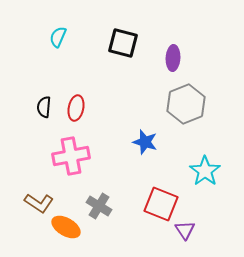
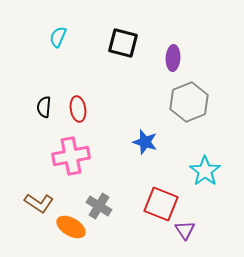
gray hexagon: moved 3 px right, 2 px up
red ellipse: moved 2 px right, 1 px down; rotated 20 degrees counterclockwise
orange ellipse: moved 5 px right
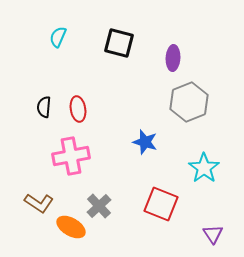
black square: moved 4 px left
cyan star: moved 1 px left, 3 px up
gray cross: rotated 15 degrees clockwise
purple triangle: moved 28 px right, 4 px down
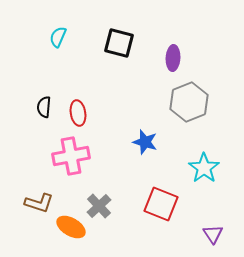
red ellipse: moved 4 px down
brown L-shape: rotated 16 degrees counterclockwise
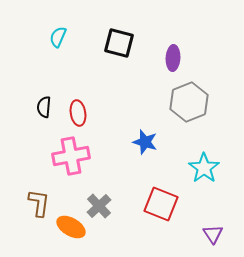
brown L-shape: rotated 100 degrees counterclockwise
